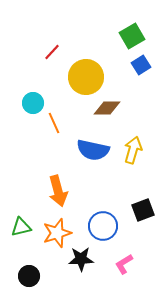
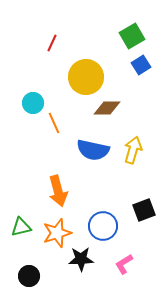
red line: moved 9 px up; rotated 18 degrees counterclockwise
black square: moved 1 px right
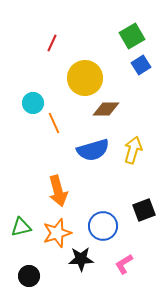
yellow circle: moved 1 px left, 1 px down
brown diamond: moved 1 px left, 1 px down
blue semicircle: rotated 28 degrees counterclockwise
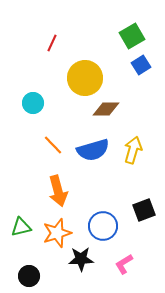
orange line: moved 1 px left, 22 px down; rotated 20 degrees counterclockwise
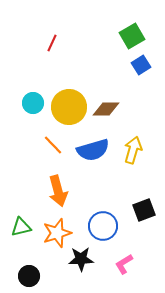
yellow circle: moved 16 px left, 29 px down
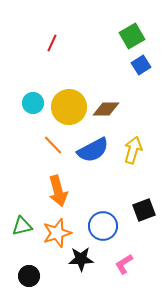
blue semicircle: rotated 12 degrees counterclockwise
green triangle: moved 1 px right, 1 px up
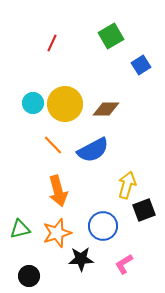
green square: moved 21 px left
yellow circle: moved 4 px left, 3 px up
yellow arrow: moved 6 px left, 35 px down
green triangle: moved 2 px left, 3 px down
